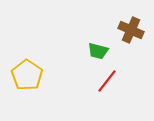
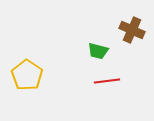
brown cross: moved 1 px right
red line: rotated 45 degrees clockwise
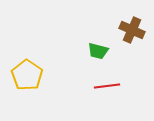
red line: moved 5 px down
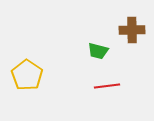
brown cross: rotated 25 degrees counterclockwise
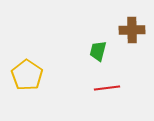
green trapezoid: rotated 90 degrees clockwise
red line: moved 2 px down
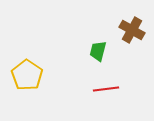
brown cross: rotated 30 degrees clockwise
red line: moved 1 px left, 1 px down
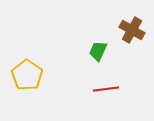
green trapezoid: rotated 10 degrees clockwise
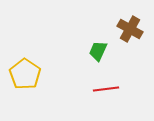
brown cross: moved 2 px left, 1 px up
yellow pentagon: moved 2 px left, 1 px up
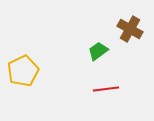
green trapezoid: rotated 30 degrees clockwise
yellow pentagon: moved 2 px left, 3 px up; rotated 12 degrees clockwise
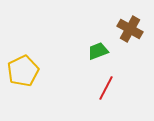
green trapezoid: rotated 15 degrees clockwise
red line: moved 1 px up; rotated 55 degrees counterclockwise
